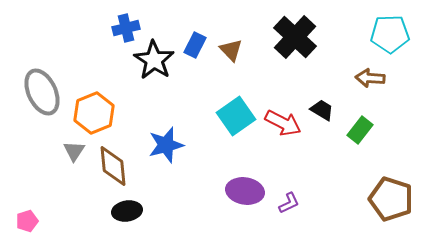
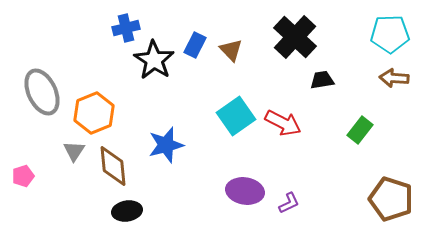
brown arrow: moved 24 px right
black trapezoid: moved 30 px up; rotated 40 degrees counterclockwise
pink pentagon: moved 4 px left, 45 px up
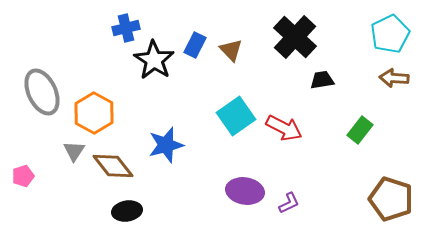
cyan pentagon: rotated 24 degrees counterclockwise
orange hexagon: rotated 9 degrees counterclockwise
red arrow: moved 1 px right, 5 px down
brown diamond: rotated 33 degrees counterclockwise
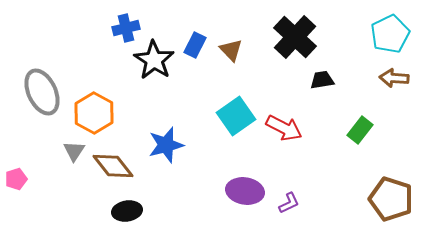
pink pentagon: moved 7 px left, 3 px down
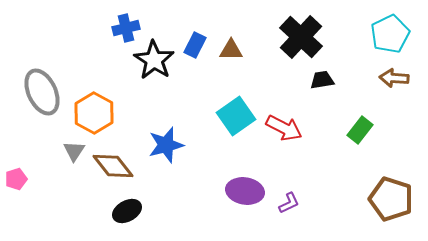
black cross: moved 6 px right
brown triangle: rotated 45 degrees counterclockwise
black ellipse: rotated 20 degrees counterclockwise
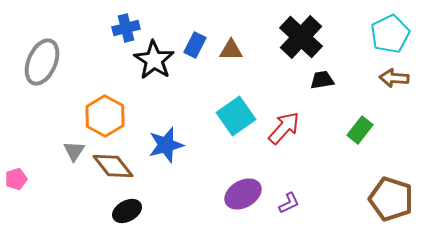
gray ellipse: moved 30 px up; rotated 48 degrees clockwise
orange hexagon: moved 11 px right, 3 px down
red arrow: rotated 75 degrees counterclockwise
purple ellipse: moved 2 px left, 3 px down; rotated 39 degrees counterclockwise
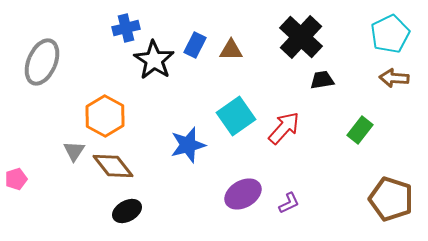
blue star: moved 22 px right
